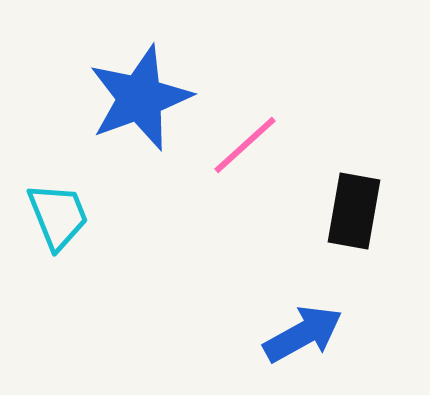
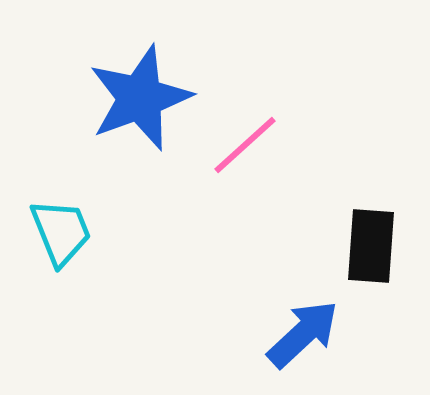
black rectangle: moved 17 px right, 35 px down; rotated 6 degrees counterclockwise
cyan trapezoid: moved 3 px right, 16 px down
blue arrow: rotated 14 degrees counterclockwise
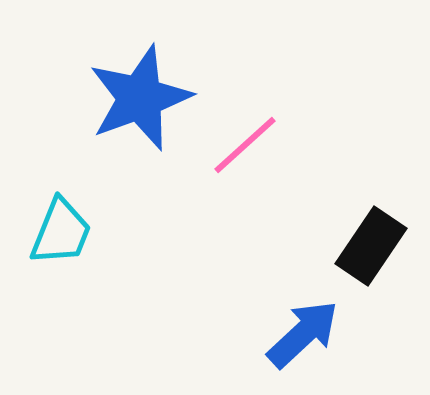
cyan trapezoid: rotated 44 degrees clockwise
black rectangle: rotated 30 degrees clockwise
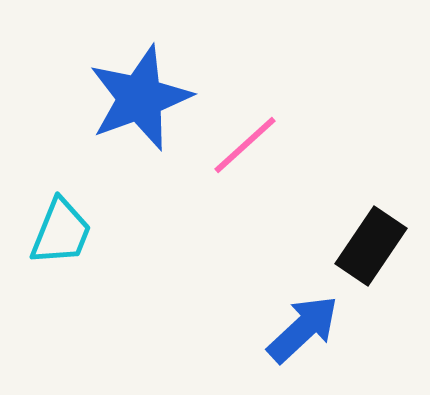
blue arrow: moved 5 px up
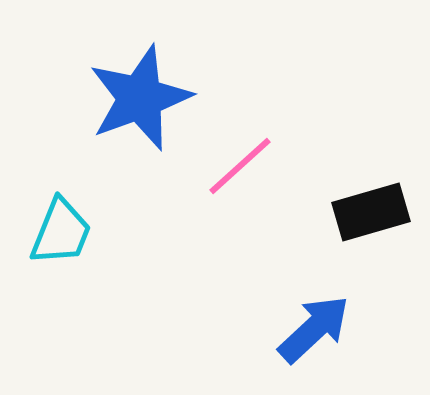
pink line: moved 5 px left, 21 px down
black rectangle: moved 34 px up; rotated 40 degrees clockwise
blue arrow: moved 11 px right
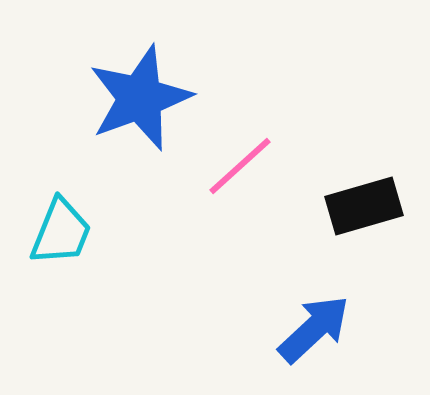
black rectangle: moved 7 px left, 6 px up
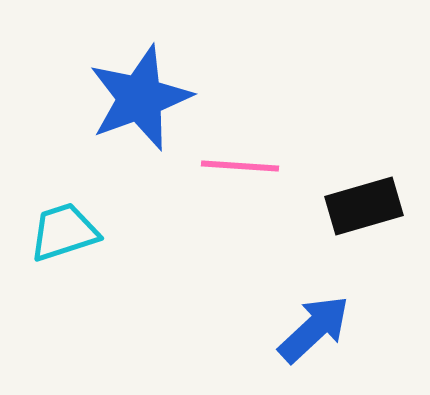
pink line: rotated 46 degrees clockwise
cyan trapezoid: moved 3 px right; rotated 130 degrees counterclockwise
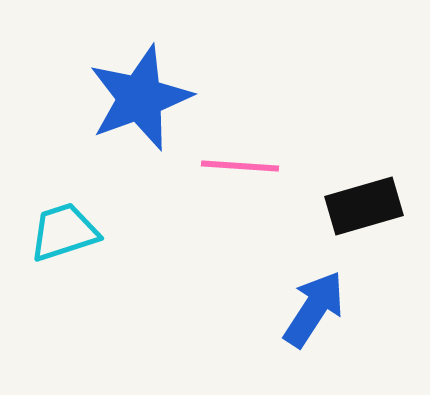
blue arrow: moved 20 px up; rotated 14 degrees counterclockwise
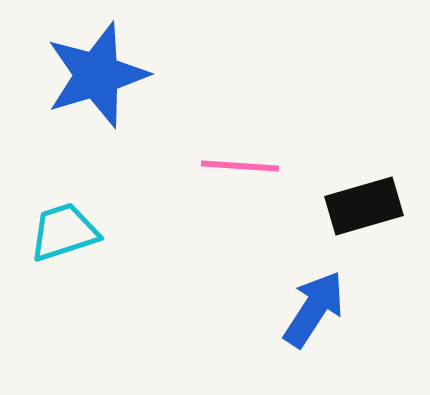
blue star: moved 43 px left, 23 px up; rotated 3 degrees clockwise
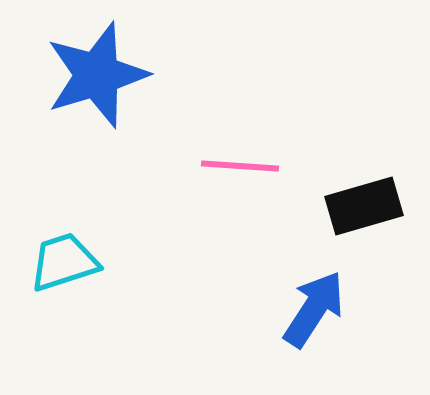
cyan trapezoid: moved 30 px down
